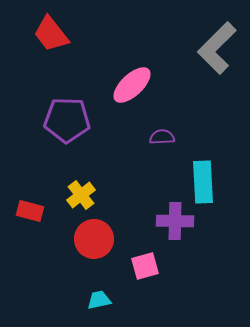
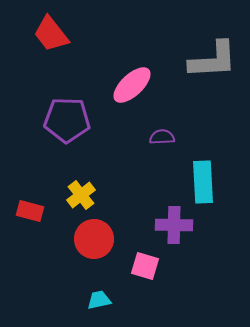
gray L-shape: moved 4 px left, 12 px down; rotated 138 degrees counterclockwise
purple cross: moved 1 px left, 4 px down
pink square: rotated 32 degrees clockwise
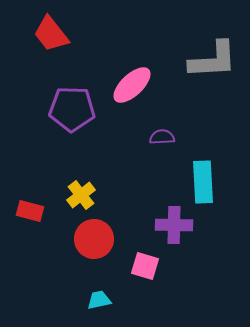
purple pentagon: moved 5 px right, 11 px up
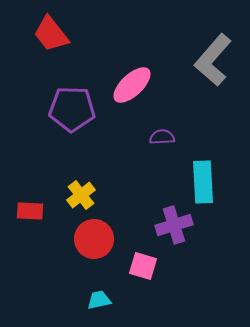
gray L-shape: rotated 134 degrees clockwise
red rectangle: rotated 12 degrees counterclockwise
purple cross: rotated 18 degrees counterclockwise
pink square: moved 2 px left
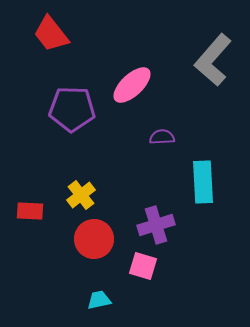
purple cross: moved 18 px left
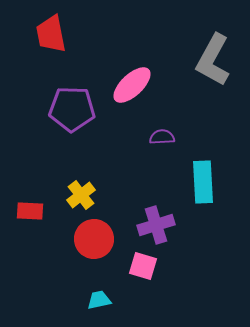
red trapezoid: rotated 27 degrees clockwise
gray L-shape: rotated 12 degrees counterclockwise
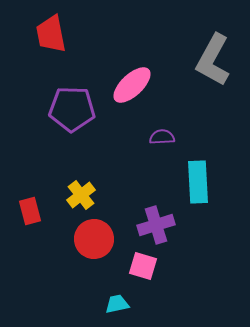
cyan rectangle: moved 5 px left
red rectangle: rotated 72 degrees clockwise
cyan trapezoid: moved 18 px right, 4 px down
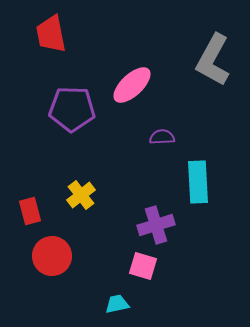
red circle: moved 42 px left, 17 px down
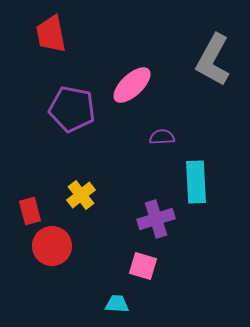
purple pentagon: rotated 9 degrees clockwise
cyan rectangle: moved 2 px left
purple cross: moved 6 px up
red circle: moved 10 px up
cyan trapezoid: rotated 15 degrees clockwise
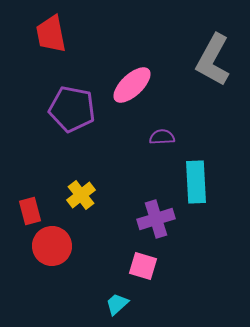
cyan trapezoid: rotated 45 degrees counterclockwise
